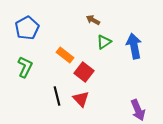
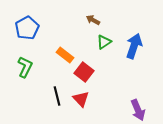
blue arrow: rotated 30 degrees clockwise
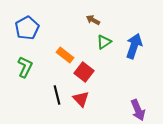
black line: moved 1 px up
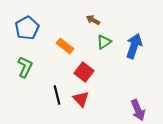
orange rectangle: moved 9 px up
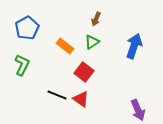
brown arrow: moved 3 px right, 1 px up; rotated 96 degrees counterclockwise
green triangle: moved 12 px left
green L-shape: moved 3 px left, 2 px up
black line: rotated 54 degrees counterclockwise
red triangle: rotated 12 degrees counterclockwise
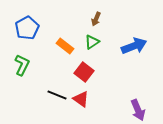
blue arrow: rotated 50 degrees clockwise
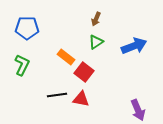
blue pentagon: rotated 30 degrees clockwise
green triangle: moved 4 px right
orange rectangle: moved 1 px right, 11 px down
black line: rotated 30 degrees counterclockwise
red triangle: rotated 24 degrees counterclockwise
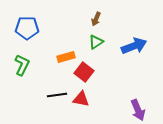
orange rectangle: rotated 54 degrees counterclockwise
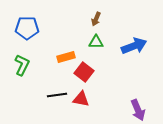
green triangle: rotated 35 degrees clockwise
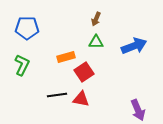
red square: rotated 18 degrees clockwise
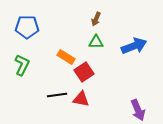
blue pentagon: moved 1 px up
orange rectangle: rotated 48 degrees clockwise
